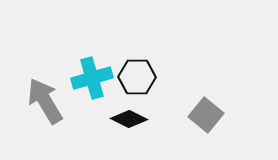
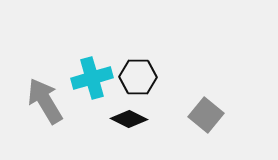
black hexagon: moved 1 px right
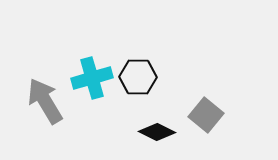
black diamond: moved 28 px right, 13 px down
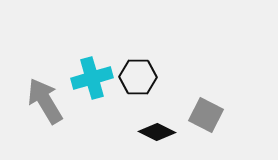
gray square: rotated 12 degrees counterclockwise
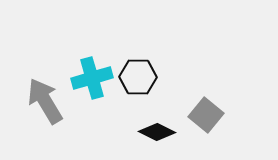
gray square: rotated 12 degrees clockwise
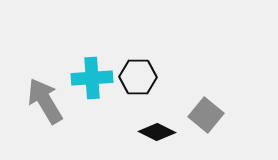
cyan cross: rotated 12 degrees clockwise
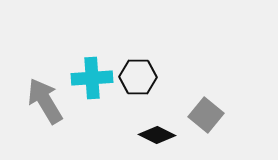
black diamond: moved 3 px down
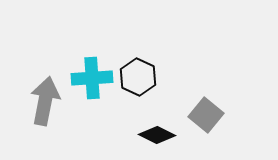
black hexagon: rotated 24 degrees clockwise
gray arrow: rotated 42 degrees clockwise
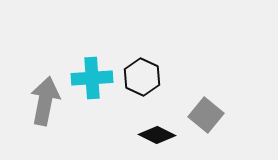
black hexagon: moved 4 px right
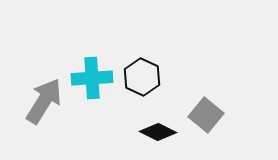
gray arrow: moved 1 px left; rotated 21 degrees clockwise
black diamond: moved 1 px right, 3 px up
